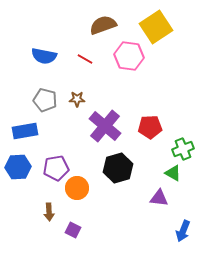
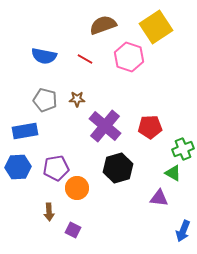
pink hexagon: moved 1 px down; rotated 12 degrees clockwise
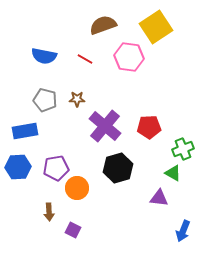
pink hexagon: rotated 12 degrees counterclockwise
red pentagon: moved 1 px left
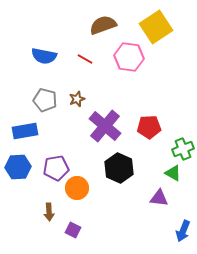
brown star: rotated 21 degrees counterclockwise
black hexagon: moved 1 px right; rotated 20 degrees counterclockwise
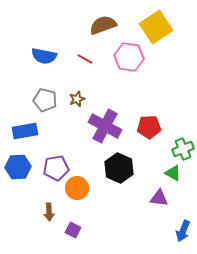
purple cross: rotated 12 degrees counterclockwise
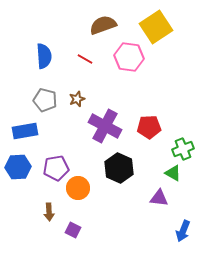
blue semicircle: rotated 105 degrees counterclockwise
orange circle: moved 1 px right
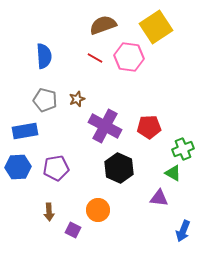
red line: moved 10 px right, 1 px up
orange circle: moved 20 px right, 22 px down
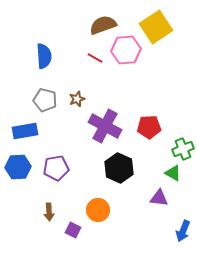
pink hexagon: moved 3 px left, 7 px up; rotated 12 degrees counterclockwise
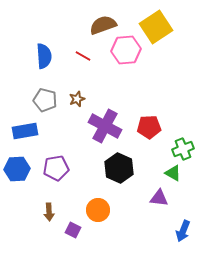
red line: moved 12 px left, 2 px up
blue hexagon: moved 1 px left, 2 px down
